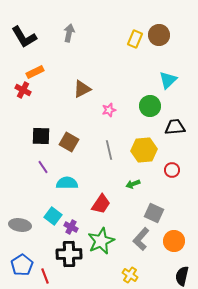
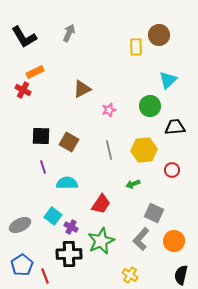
gray arrow: rotated 12 degrees clockwise
yellow rectangle: moved 1 px right, 8 px down; rotated 24 degrees counterclockwise
purple line: rotated 16 degrees clockwise
gray ellipse: rotated 35 degrees counterclockwise
black semicircle: moved 1 px left, 1 px up
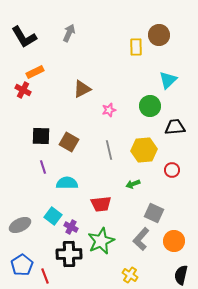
red trapezoid: rotated 50 degrees clockwise
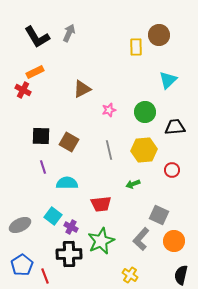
black L-shape: moved 13 px right
green circle: moved 5 px left, 6 px down
gray square: moved 5 px right, 2 px down
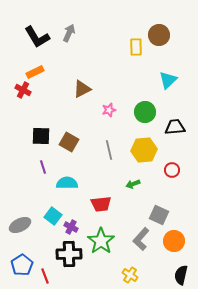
green star: rotated 12 degrees counterclockwise
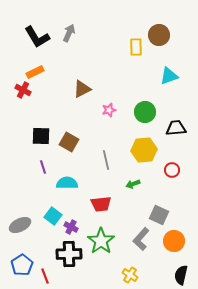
cyan triangle: moved 1 px right, 4 px up; rotated 24 degrees clockwise
black trapezoid: moved 1 px right, 1 px down
gray line: moved 3 px left, 10 px down
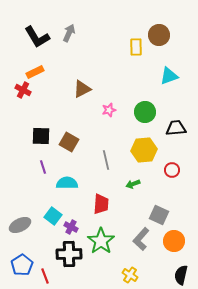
red trapezoid: rotated 80 degrees counterclockwise
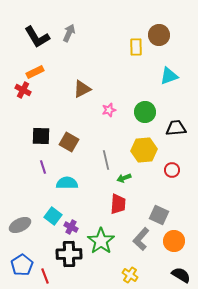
green arrow: moved 9 px left, 6 px up
red trapezoid: moved 17 px right
black semicircle: rotated 108 degrees clockwise
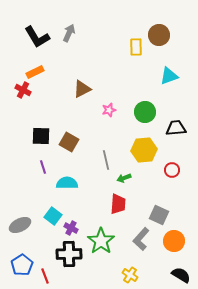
purple cross: moved 1 px down
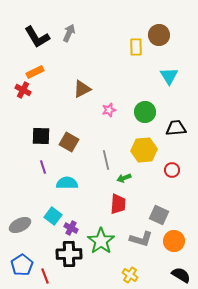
cyan triangle: rotated 42 degrees counterclockwise
gray L-shape: rotated 115 degrees counterclockwise
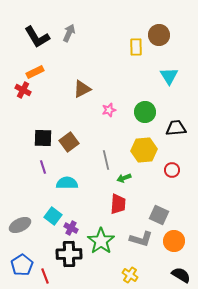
black square: moved 2 px right, 2 px down
brown square: rotated 24 degrees clockwise
